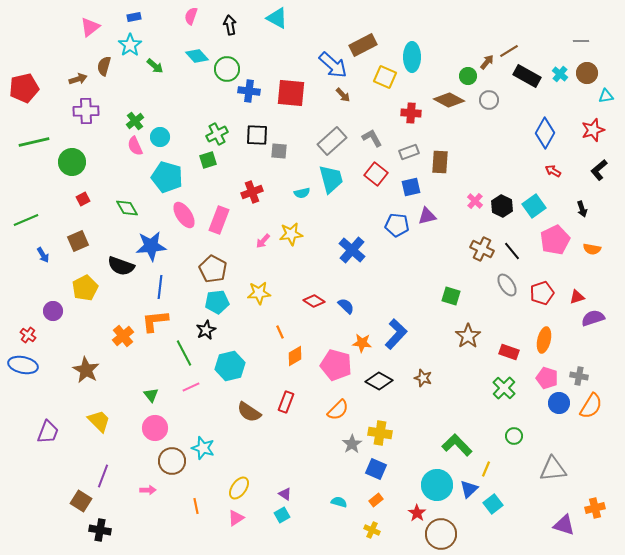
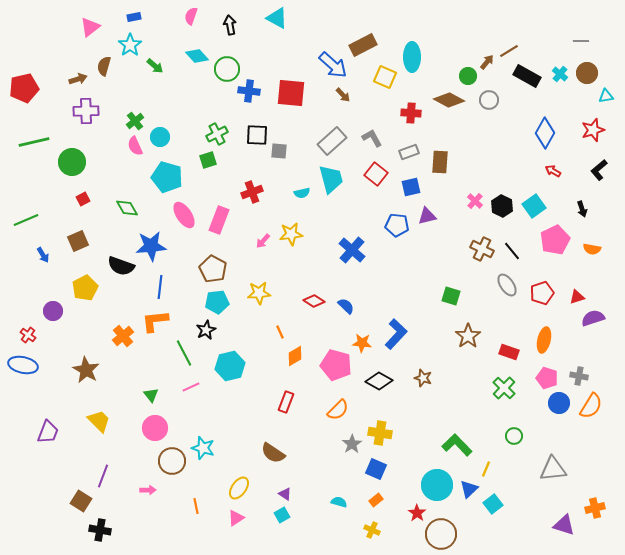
brown semicircle at (249, 412): moved 24 px right, 41 px down
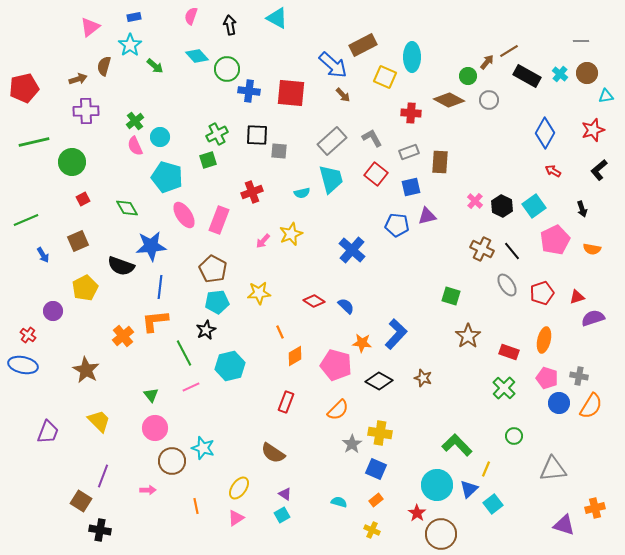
yellow star at (291, 234): rotated 15 degrees counterclockwise
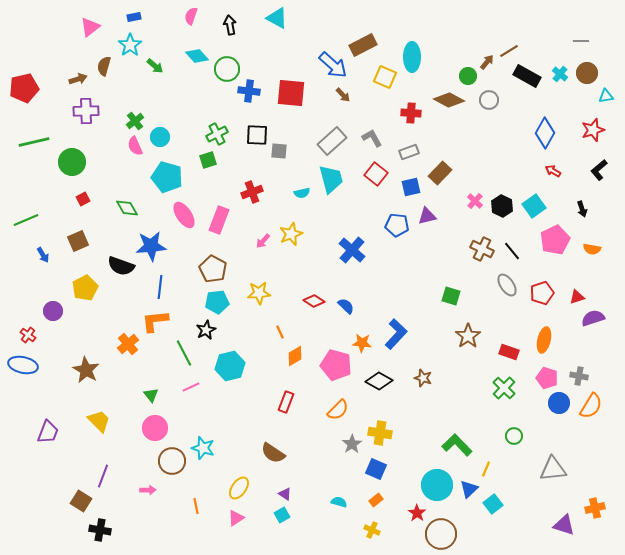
brown rectangle at (440, 162): moved 11 px down; rotated 40 degrees clockwise
orange cross at (123, 336): moved 5 px right, 8 px down
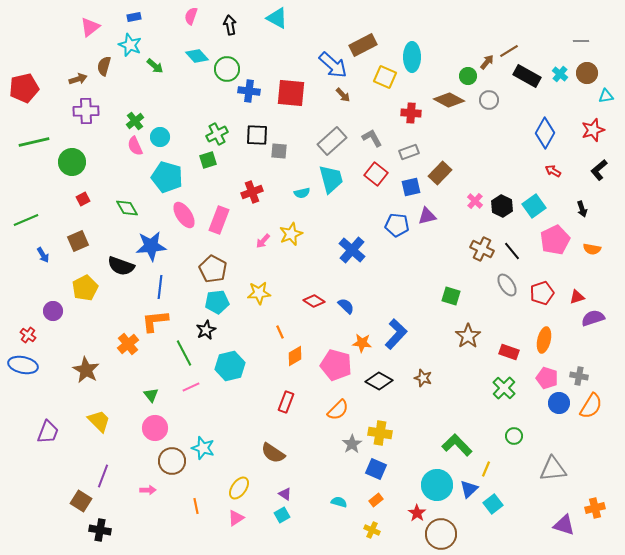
cyan star at (130, 45): rotated 15 degrees counterclockwise
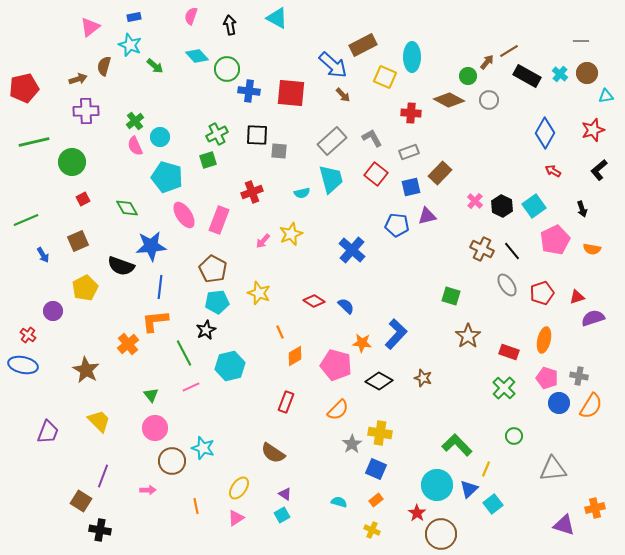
yellow star at (259, 293): rotated 25 degrees clockwise
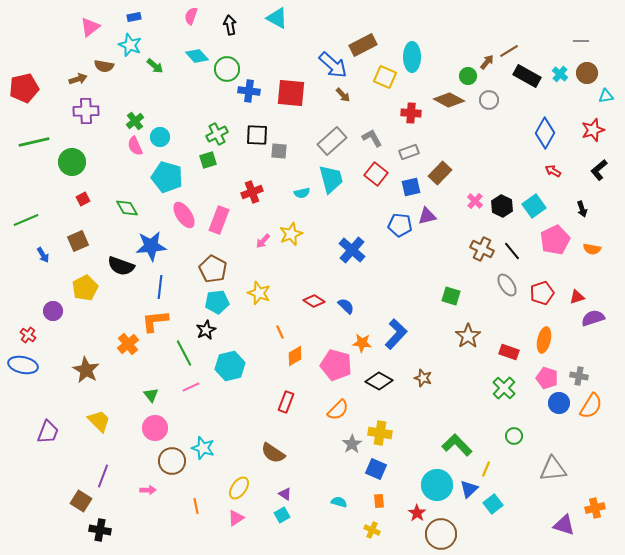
brown semicircle at (104, 66): rotated 96 degrees counterclockwise
blue pentagon at (397, 225): moved 3 px right
orange rectangle at (376, 500): moved 3 px right, 1 px down; rotated 56 degrees counterclockwise
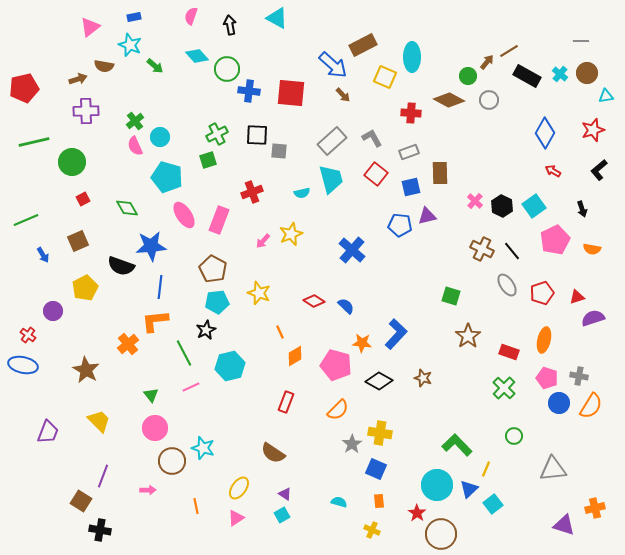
brown rectangle at (440, 173): rotated 45 degrees counterclockwise
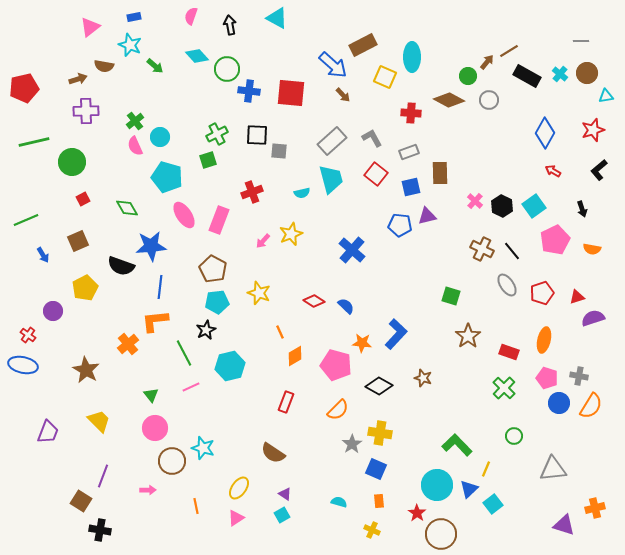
black diamond at (379, 381): moved 5 px down
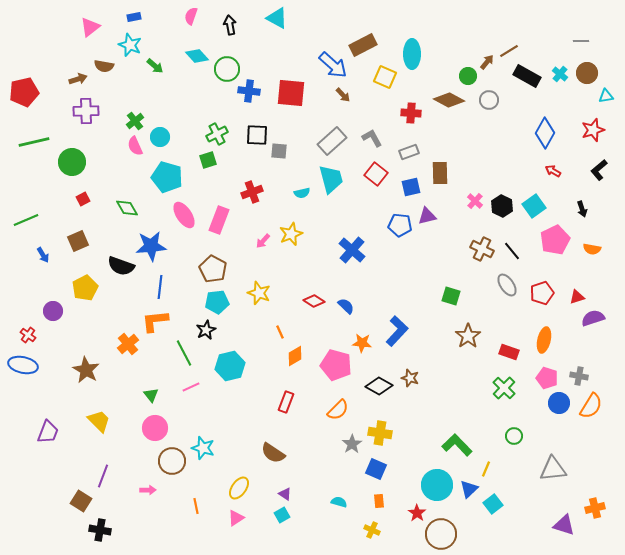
cyan ellipse at (412, 57): moved 3 px up
red pentagon at (24, 88): moved 4 px down
blue L-shape at (396, 334): moved 1 px right, 3 px up
brown star at (423, 378): moved 13 px left
